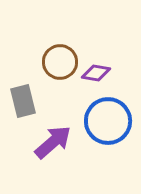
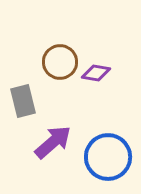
blue circle: moved 36 px down
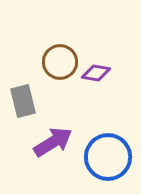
purple arrow: rotated 9 degrees clockwise
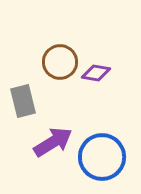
blue circle: moved 6 px left
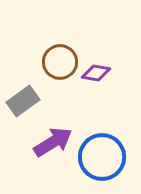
gray rectangle: rotated 68 degrees clockwise
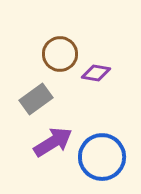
brown circle: moved 8 px up
gray rectangle: moved 13 px right, 2 px up
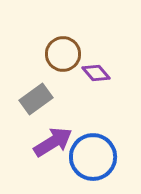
brown circle: moved 3 px right
purple diamond: rotated 40 degrees clockwise
blue circle: moved 9 px left
